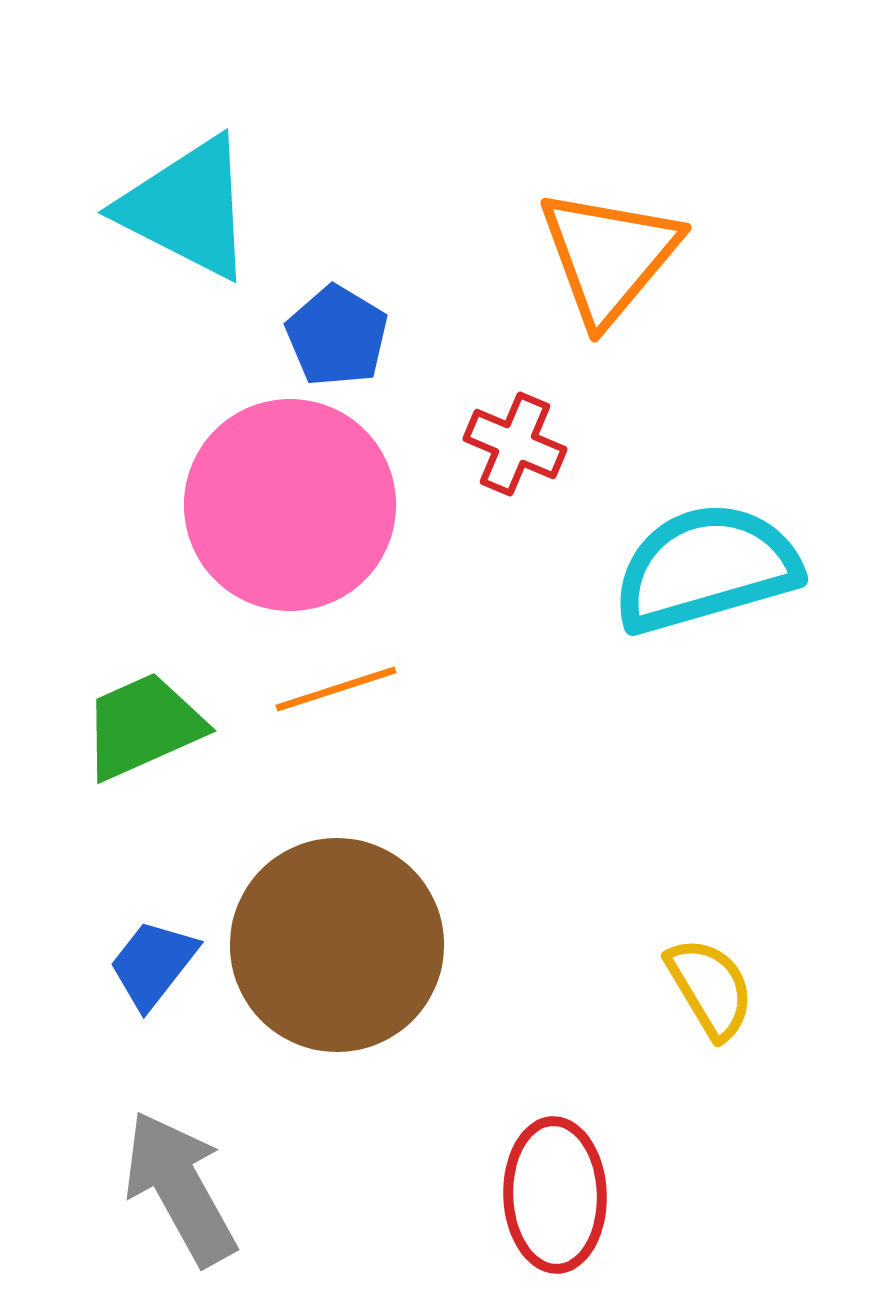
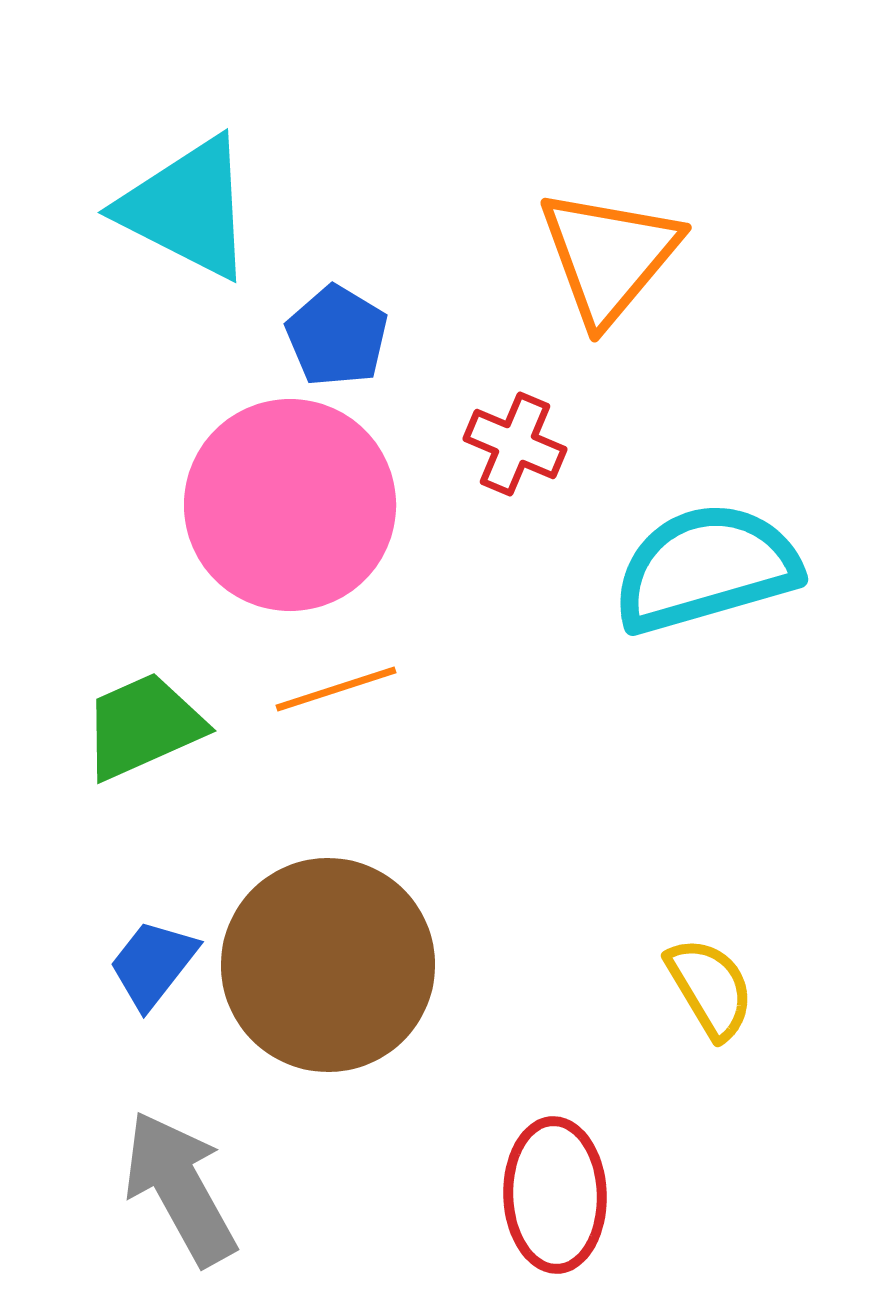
brown circle: moved 9 px left, 20 px down
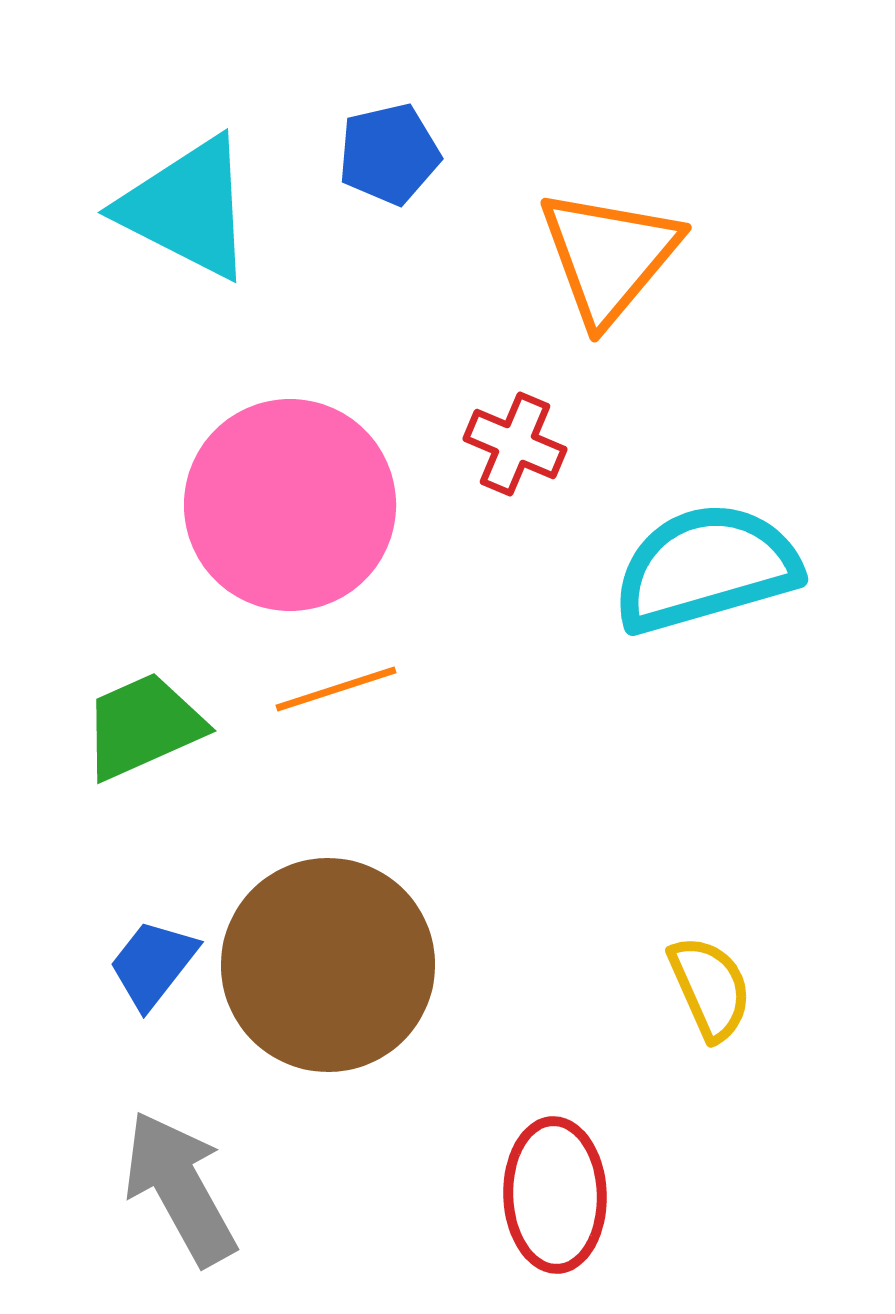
blue pentagon: moved 52 px right, 182 px up; rotated 28 degrees clockwise
yellow semicircle: rotated 7 degrees clockwise
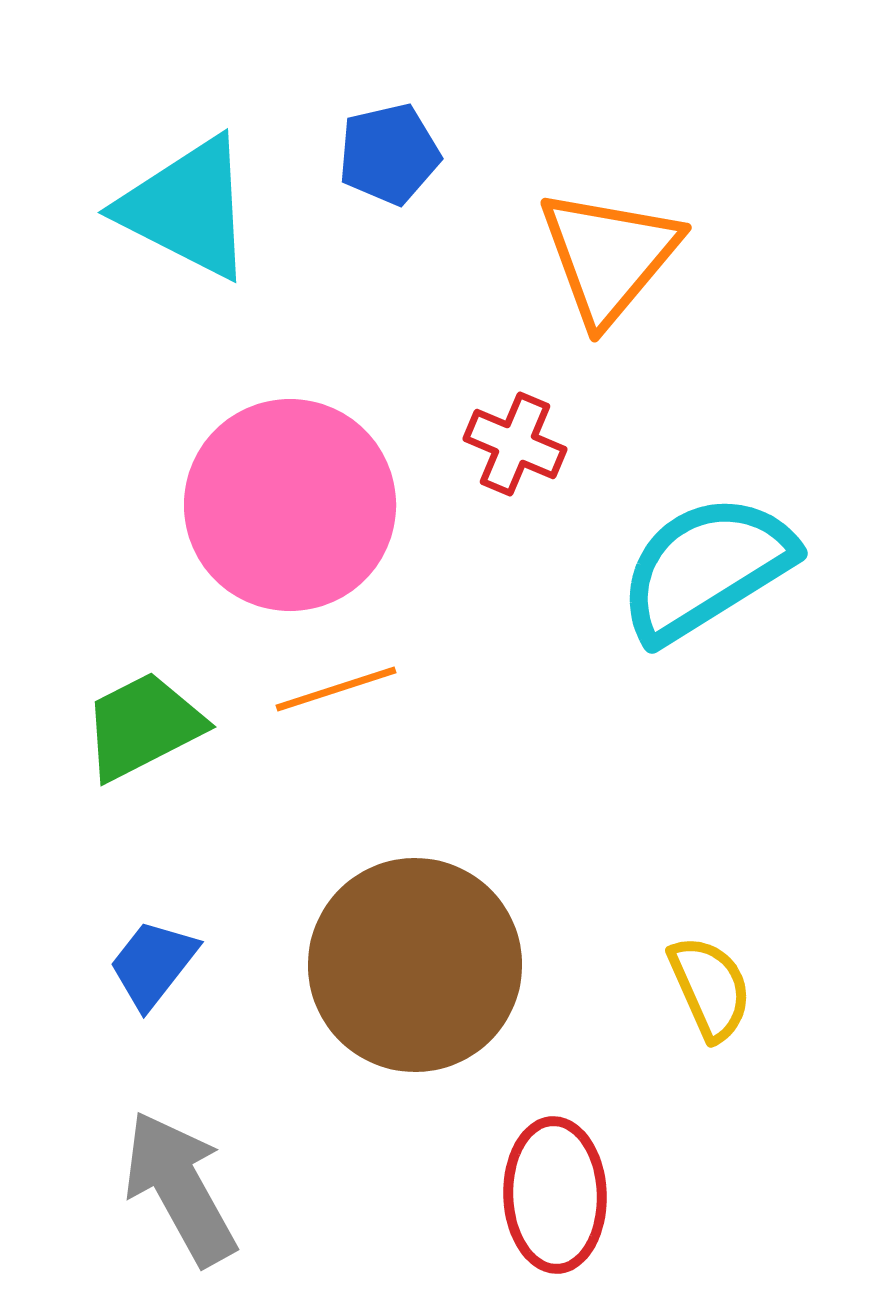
cyan semicircle: rotated 16 degrees counterclockwise
green trapezoid: rotated 3 degrees counterclockwise
brown circle: moved 87 px right
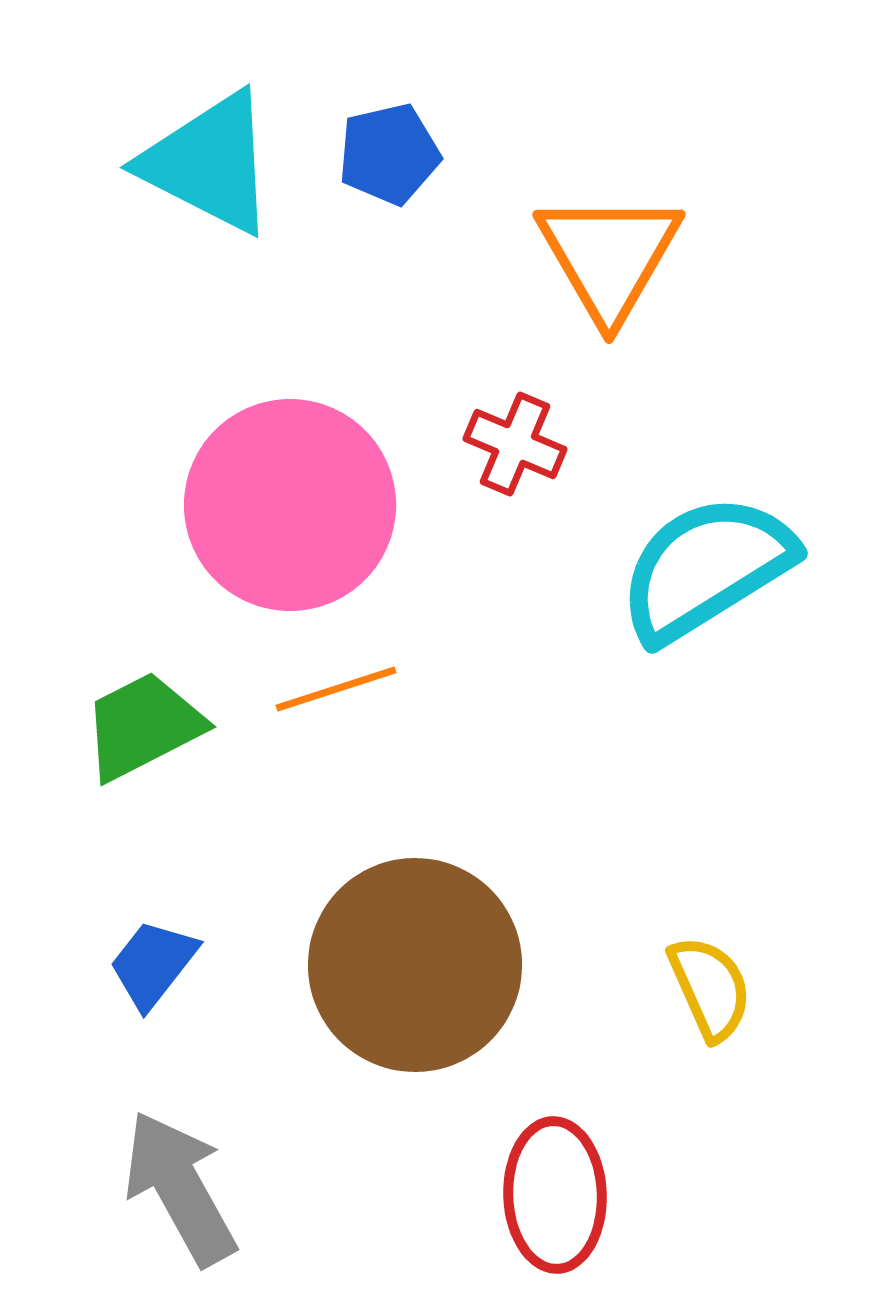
cyan triangle: moved 22 px right, 45 px up
orange triangle: rotated 10 degrees counterclockwise
